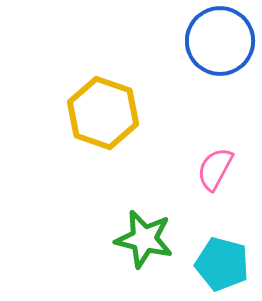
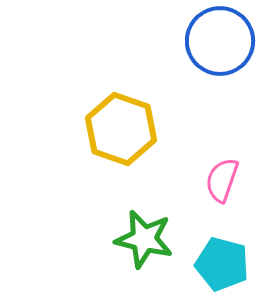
yellow hexagon: moved 18 px right, 16 px down
pink semicircle: moved 7 px right, 11 px down; rotated 9 degrees counterclockwise
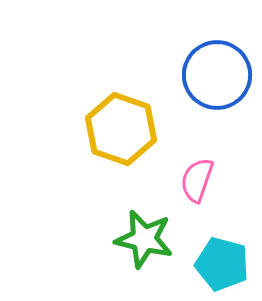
blue circle: moved 3 px left, 34 px down
pink semicircle: moved 25 px left
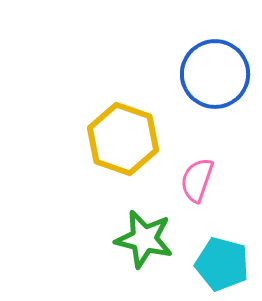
blue circle: moved 2 px left, 1 px up
yellow hexagon: moved 2 px right, 10 px down
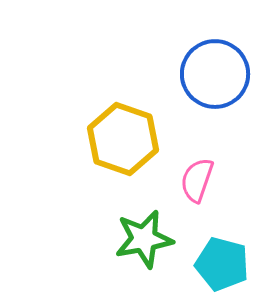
green star: rotated 24 degrees counterclockwise
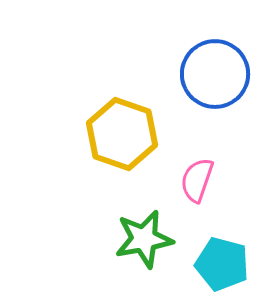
yellow hexagon: moved 1 px left, 5 px up
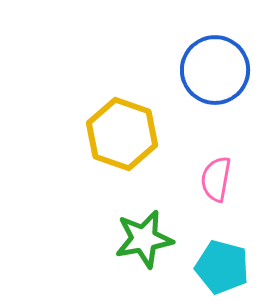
blue circle: moved 4 px up
pink semicircle: moved 19 px right, 1 px up; rotated 9 degrees counterclockwise
cyan pentagon: moved 3 px down
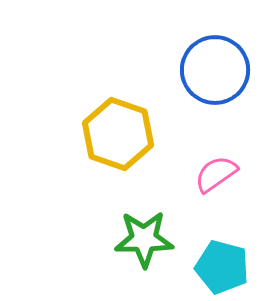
yellow hexagon: moved 4 px left
pink semicircle: moved 5 px up; rotated 45 degrees clockwise
green star: rotated 10 degrees clockwise
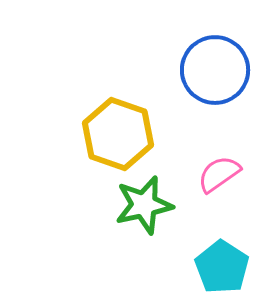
pink semicircle: moved 3 px right
green star: moved 34 px up; rotated 12 degrees counterclockwise
cyan pentagon: rotated 18 degrees clockwise
